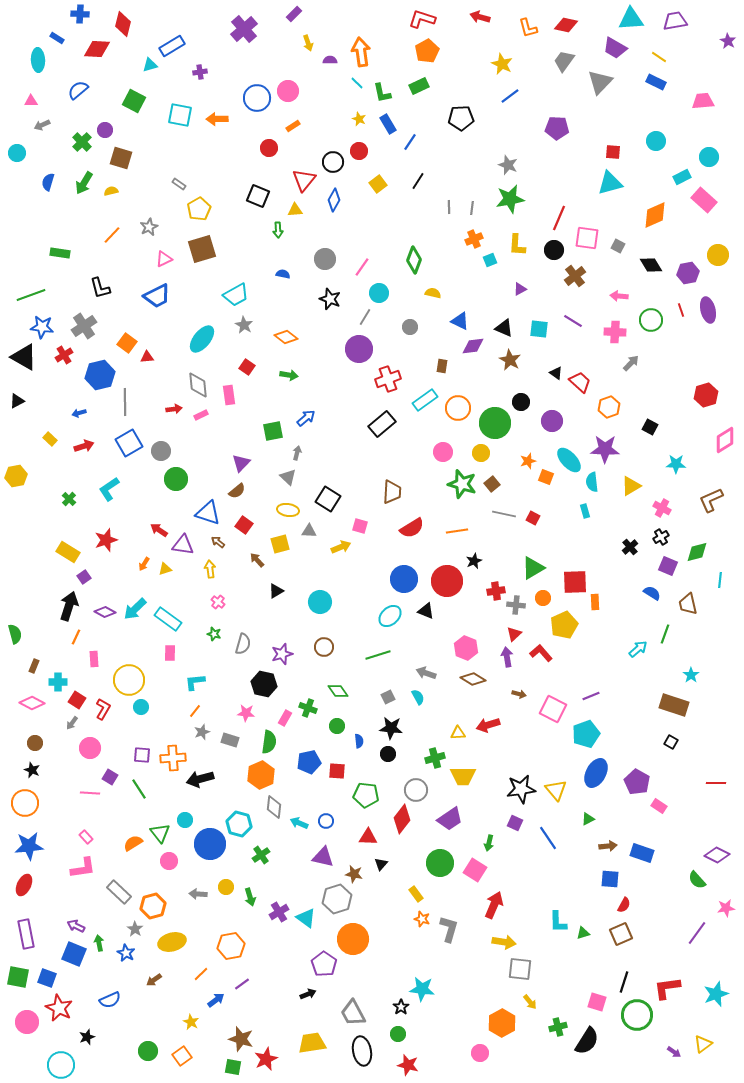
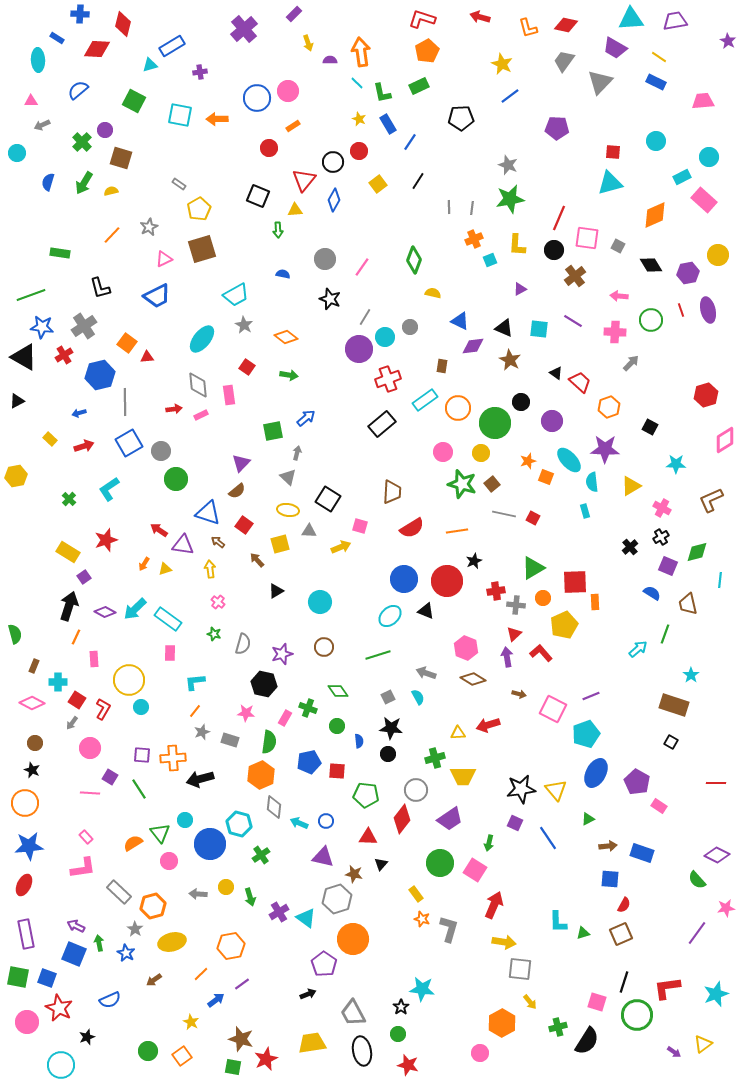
cyan circle at (379, 293): moved 6 px right, 44 px down
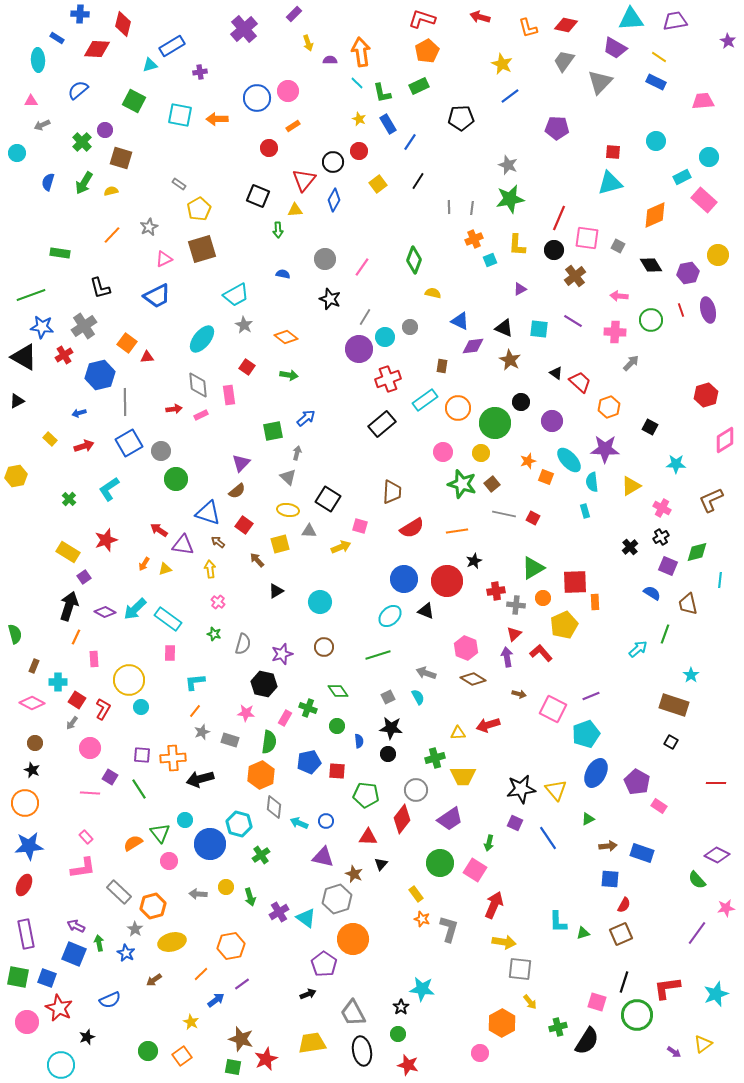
brown star at (354, 874): rotated 12 degrees clockwise
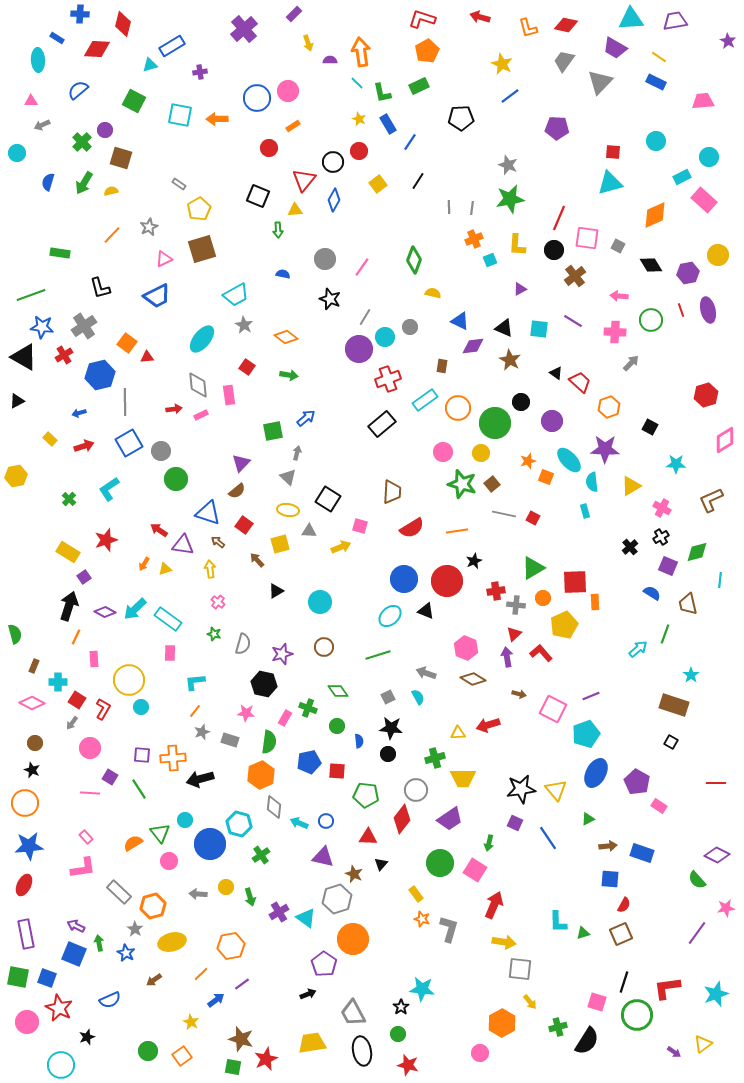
yellow trapezoid at (463, 776): moved 2 px down
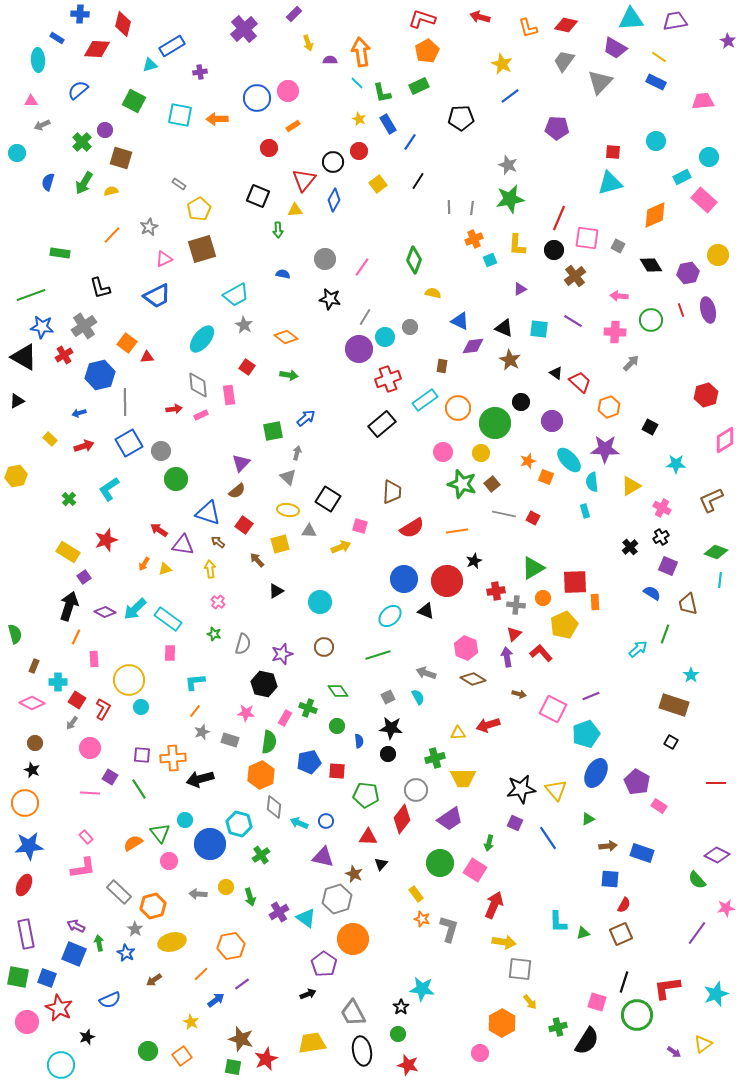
black star at (330, 299): rotated 10 degrees counterclockwise
green diamond at (697, 552): moved 19 px right; rotated 35 degrees clockwise
